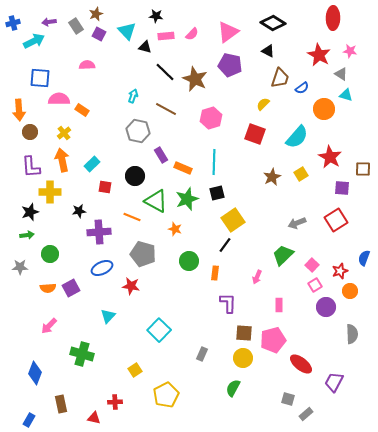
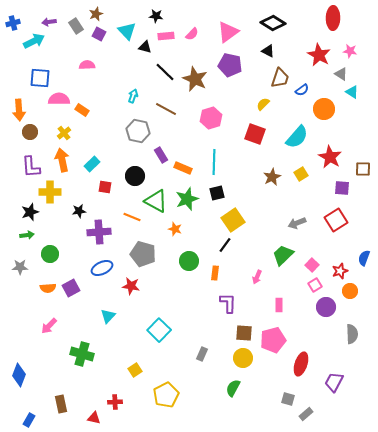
blue semicircle at (302, 88): moved 2 px down
cyan triangle at (346, 95): moved 6 px right, 3 px up; rotated 16 degrees clockwise
red ellipse at (301, 364): rotated 70 degrees clockwise
blue diamond at (35, 373): moved 16 px left, 2 px down
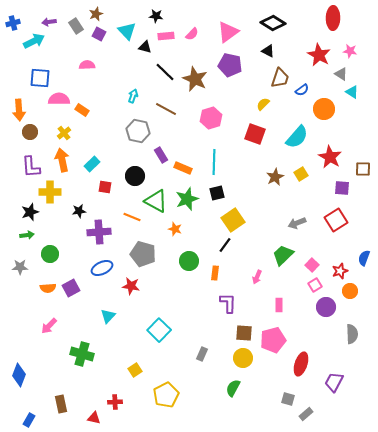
brown star at (272, 177): moved 3 px right
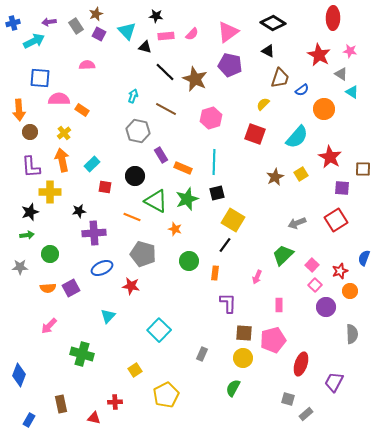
yellow square at (233, 220): rotated 25 degrees counterclockwise
purple cross at (99, 232): moved 5 px left, 1 px down
pink square at (315, 285): rotated 16 degrees counterclockwise
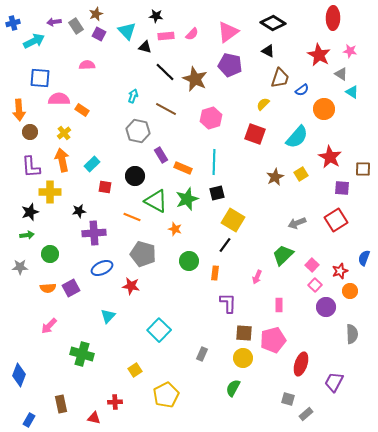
purple arrow at (49, 22): moved 5 px right
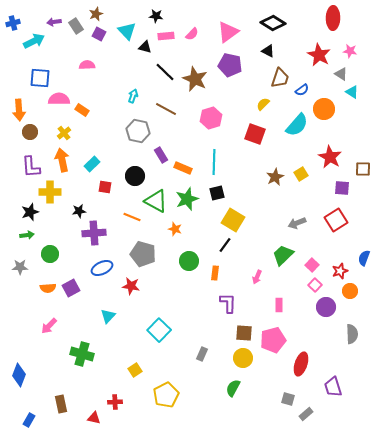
cyan semicircle at (297, 137): moved 12 px up
purple trapezoid at (334, 382): moved 1 px left, 5 px down; rotated 45 degrees counterclockwise
